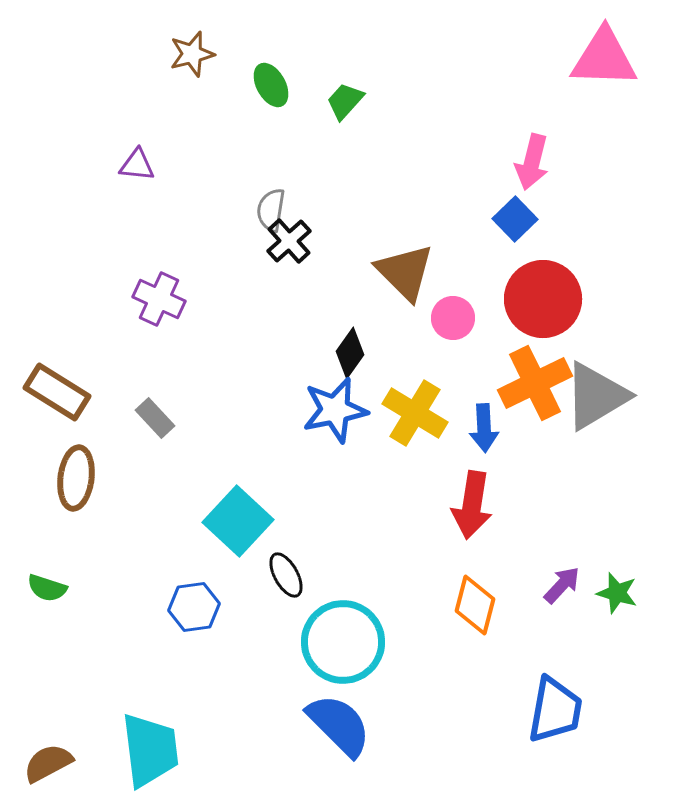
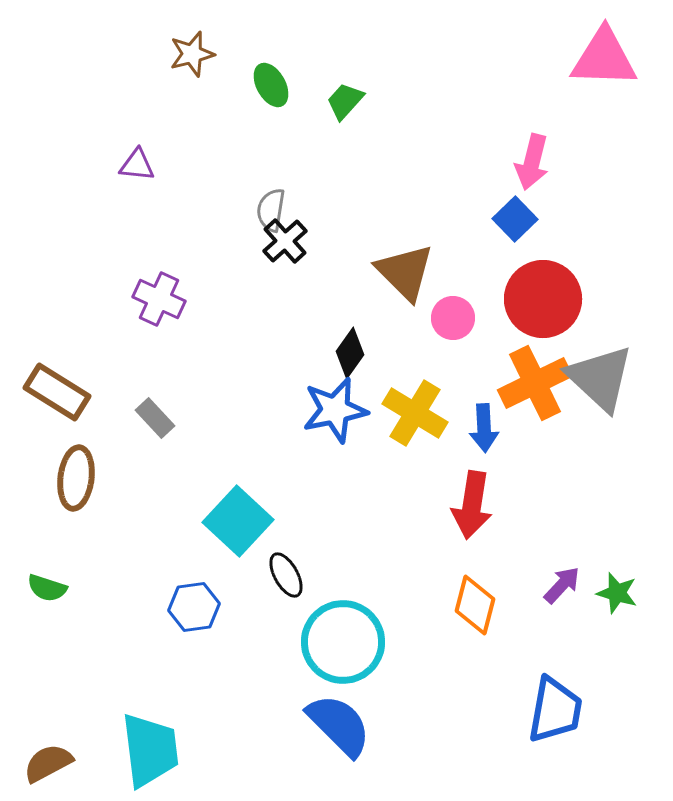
black cross: moved 4 px left
gray triangle: moved 4 px right, 18 px up; rotated 46 degrees counterclockwise
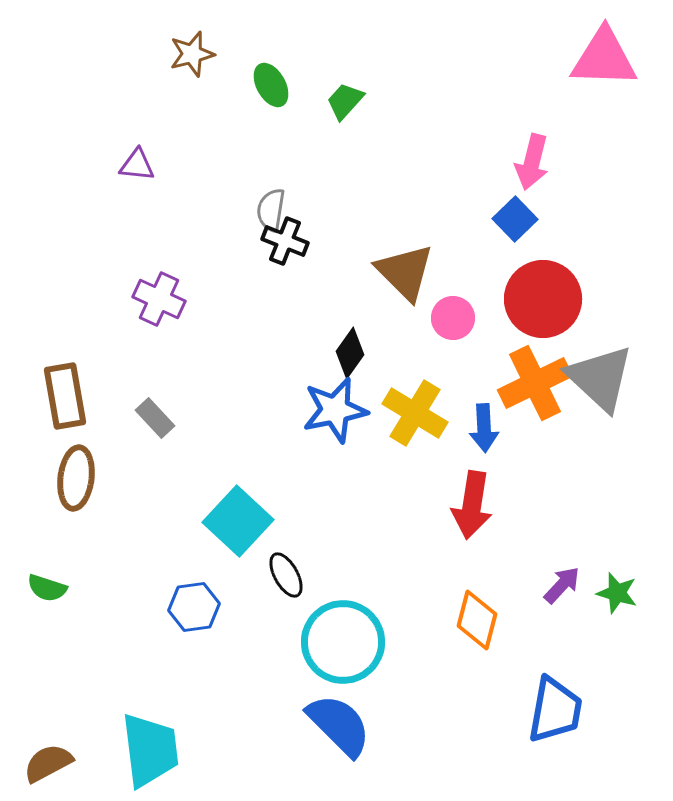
black cross: rotated 27 degrees counterclockwise
brown rectangle: moved 8 px right, 4 px down; rotated 48 degrees clockwise
orange diamond: moved 2 px right, 15 px down
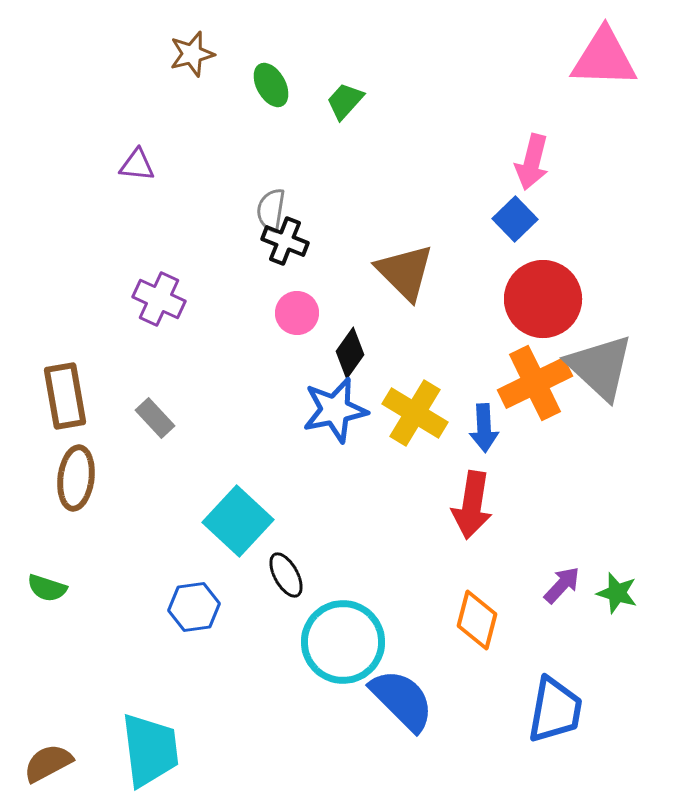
pink circle: moved 156 px left, 5 px up
gray triangle: moved 11 px up
blue semicircle: moved 63 px right, 25 px up
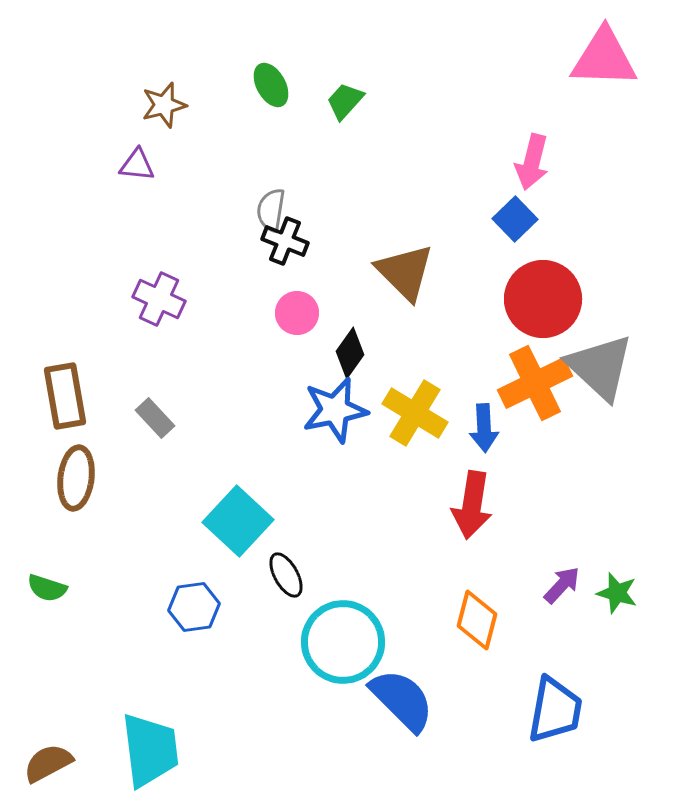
brown star: moved 28 px left, 51 px down
